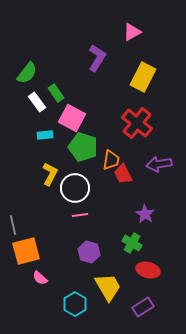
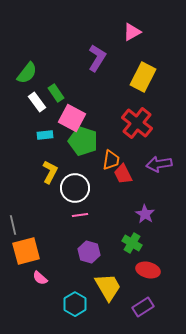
green pentagon: moved 6 px up
yellow L-shape: moved 2 px up
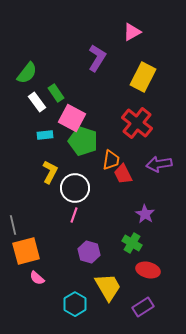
pink line: moved 6 px left; rotated 63 degrees counterclockwise
pink semicircle: moved 3 px left
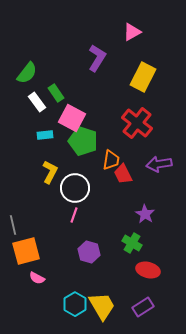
pink semicircle: rotated 14 degrees counterclockwise
yellow trapezoid: moved 6 px left, 19 px down
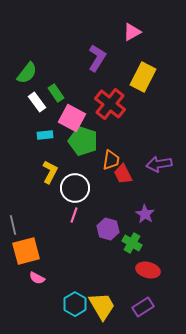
red cross: moved 27 px left, 19 px up
purple hexagon: moved 19 px right, 23 px up
